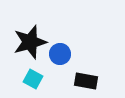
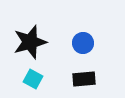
blue circle: moved 23 px right, 11 px up
black rectangle: moved 2 px left, 2 px up; rotated 15 degrees counterclockwise
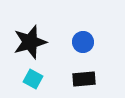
blue circle: moved 1 px up
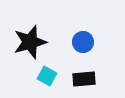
cyan square: moved 14 px right, 3 px up
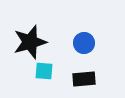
blue circle: moved 1 px right, 1 px down
cyan square: moved 3 px left, 5 px up; rotated 24 degrees counterclockwise
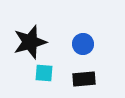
blue circle: moved 1 px left, 1 px down
cyan square: moved 2 px down
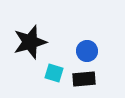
blue circle: moved 4 px right, 7 px down
cyan square: moved 10 px right; rotated 12 degrees clockwise
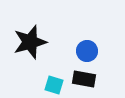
cyan square: moved 12 px down
black rectangle: rotated 15 degrees clockwise
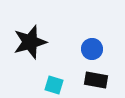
blue circle: moved 5 px right, 2 px up
black rectangle: moved 12 px right, 1 px down
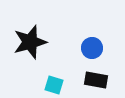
blue circle: moved 1 px up
